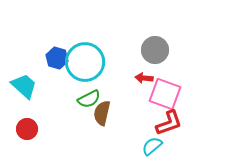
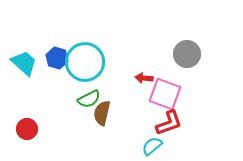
gray circle: moved 32 px right, 4 px down
cyan trapezoid: moved 23 px up
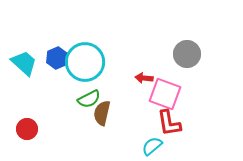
blue hexagon: rotated 20 degrees clockwise
red L-shape: rotated 100 degrees clockwise
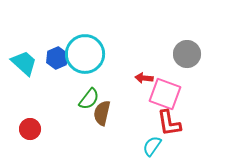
cyan circle: moved 8 px up
green semicircle: rotated 25 degrees counterclockwise
red circle: moved 3 px right
cyan semicircle: rotated 15 degrees counterclockwise
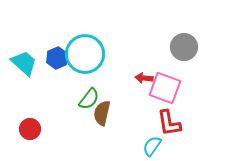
gray circle: moved 3 px left, 7 px up
pink square: moved 6 px up
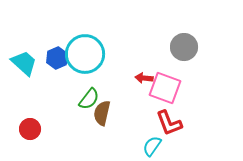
red L-shape: rotated 12 degrees counterclockwise
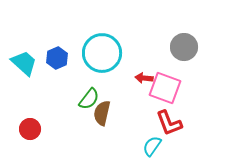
cyan circle: moved 17 px right, 1 px up
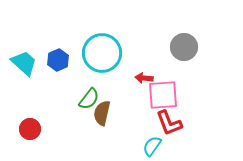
blue hexagon: moved 1 px right, 2 px down
pink square: moved 2 px left, 7 px down; rotated 24 degrees counterclockwise
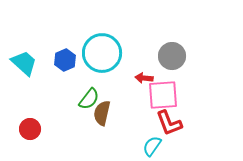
gray circle: moved 12 px left, 9 px down
blue hexagon: moved 7 px right
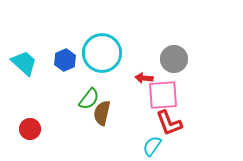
gray circle: moved 2 px right, 3 px down
